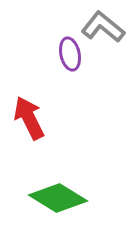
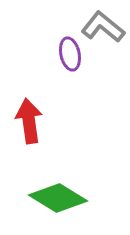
red arrow: moved 3 px down; rotated 18 degrees clockwise
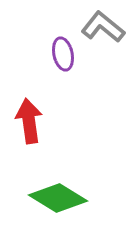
purple ellipse: moved 7 px left
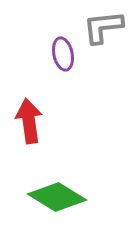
gray L-shape: rotated 45 degrees counterclockwise
green diamond: moved 1 px left, 1 px up
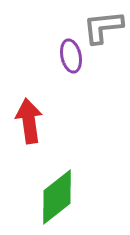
purple ellipse: moved 8 px right, 2 px down
green diamond: rotated 70 degrees counterclockwise
